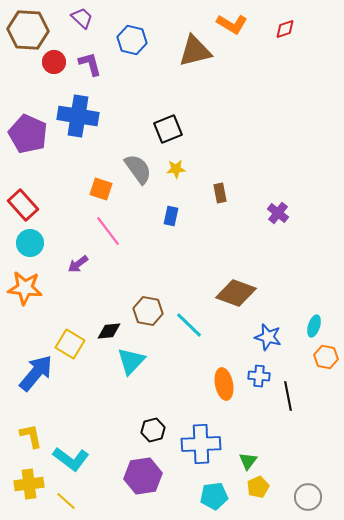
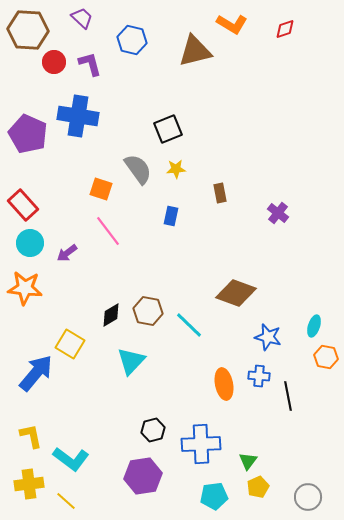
purple arrow at (78, 264): moved 11 px left, 11 px up
black diamond at (109, 331): moved 2 px right, 16 px up; rotated 25 degrees counterclockwise
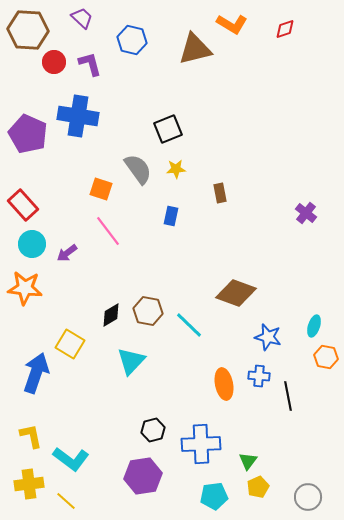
brown triangle at (195, 51): moved 2 px up
purple cross at (278, 213): moved 28 px right
cyan circle at (30, 243): moved 2 px right, 1 px down
blue arrow at (36, 373): rotated 21 degrees counterclockwise
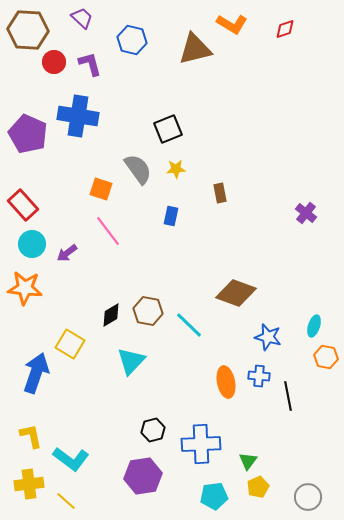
orange ellipse at (224, 384): moved 2 px right, 2 px up
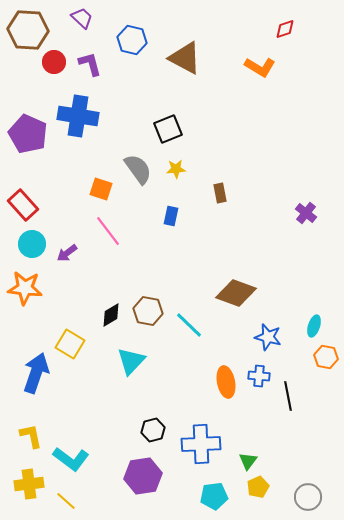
orange L-shape at (232, 24): moved 28 px right, 43 px down
brown triangle at (195, 49): moved 10 px left, 9 px down; rotated 42 degrees clockwise
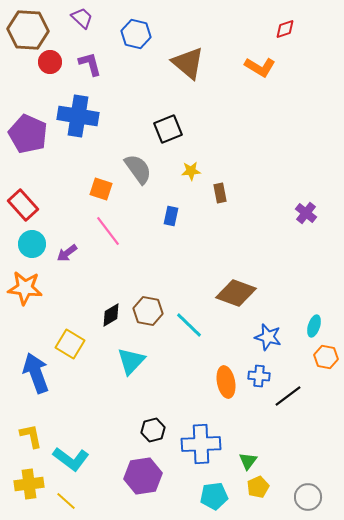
blue hexagon at (132, 40): moved 4 px right, 6 px up
brown triangle at (185, 58): moved 3 px right, 5 px down; rotated 12 degrees clockwise
red circle at (54, 62): moved 4 px left
yellow star at (176, 169): moved 15 px right, 2 px down
blue arrow at (36, 373): rotated 39 degrees counterclockwise
black line at (288, 396): rotated 64 degrees clockwise
